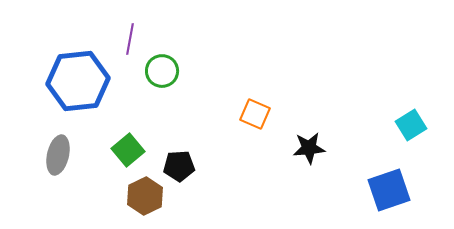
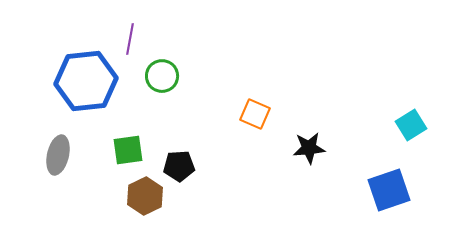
green circle: moved 5 px down
blue hexagon: moved 8 px right
green square: rotated 32 degrees clockwise
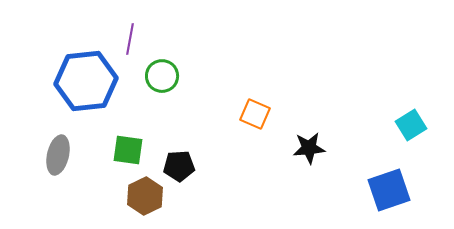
green square: rotated 16 degrees clockwise
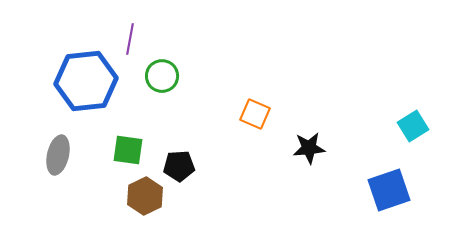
cyan square: moved 2 px right, 1 px down
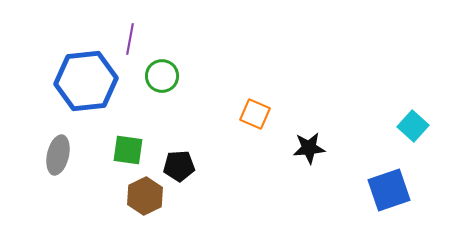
cyan square: rotated 16 degrees counterclockwise
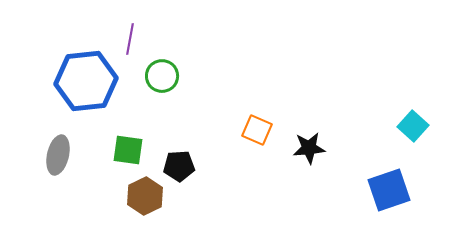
orange square: moved 2 px right, 16 px down
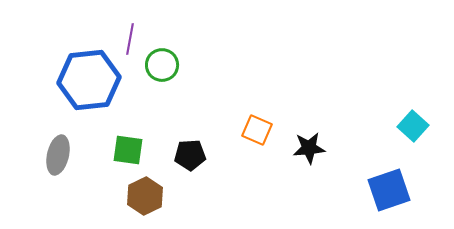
green circle: moved 11 px up
blue hexagon: moved 3 px right, 1 px up
black pentagon: moved 11 px right, 11 px up
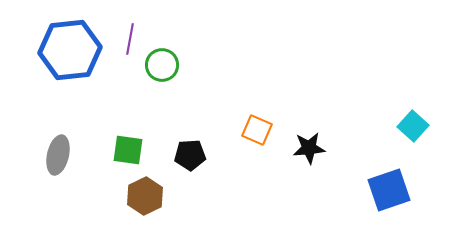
blue hexagon: moved 19 px left, 30 px up
